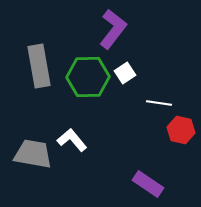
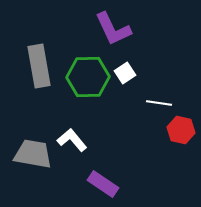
purple L-shape: rotated 117 degrees clockwise
purple rectangle: moved 45 px left
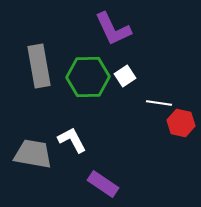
white square: moved 3 px down
red hexagon: moved 7 px up
white L-shape: rotated 12 degrees clockwise
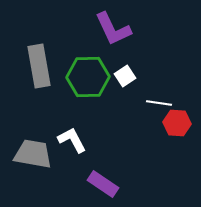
red hexagon: moved 4 px left; rotated 8 degrees counterclockwise
